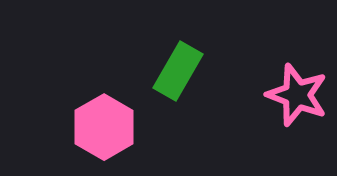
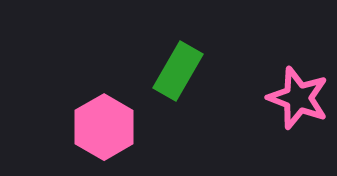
pink star: moved 1 px right, 3 px down
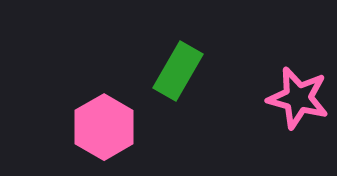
pink star: rotated 6 degrees counterclockwise
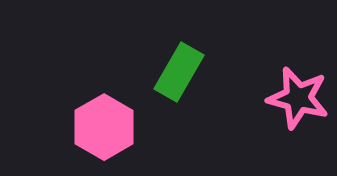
green rectangle: moved 1 px right, 1 px down
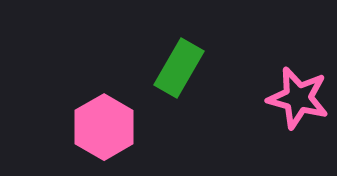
green rectangle: moved 4 px up
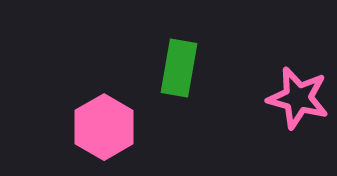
green rectangle: rotated 20 degrees counterclockwise
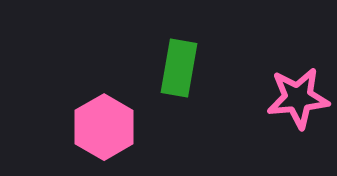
pink star: rotated 20 degrees counterclockwise
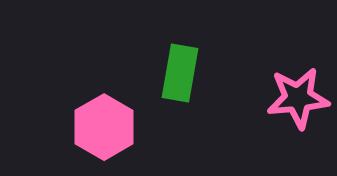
green rectangle: moved 1 px right, 5 px down
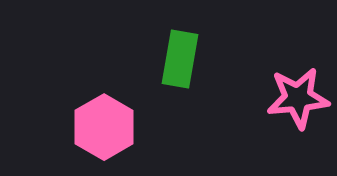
green rectangle: moved 14 px up
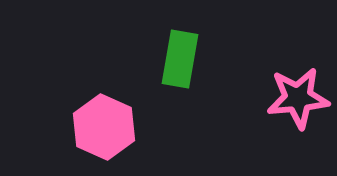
pink hexagon: rotated 6 degrees counterclockwise
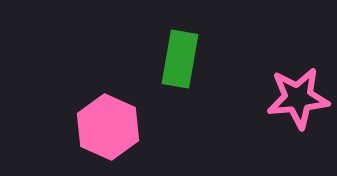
pink hexagon: moved 4 px right
